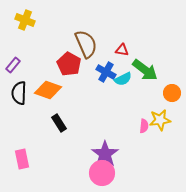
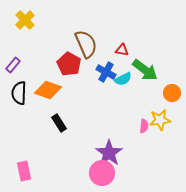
yellow cross: rotated 24 degrees clockwise
purple star: moved 4 px right, 1 px up
pink rectangle: moved 2 px right, 12 px down
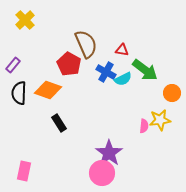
pink rectangle: rotated 24 degrees clockwise
